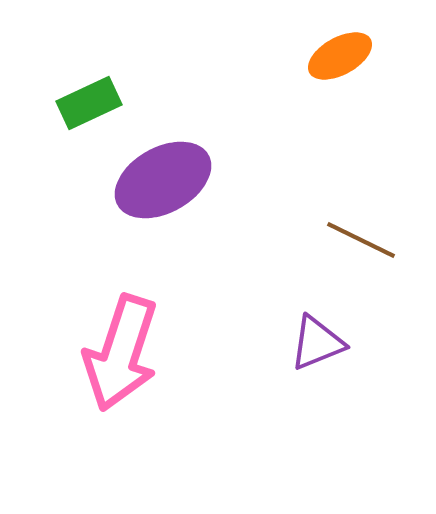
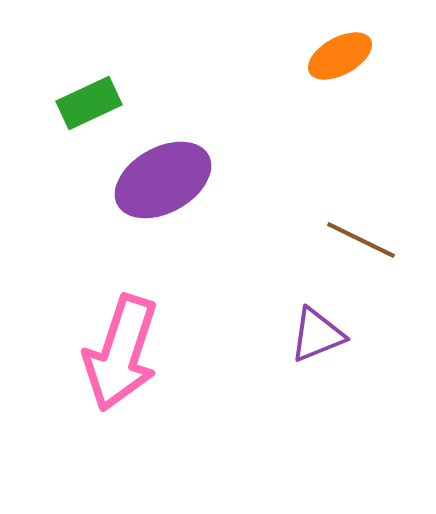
purple triangle: moved 8 px up
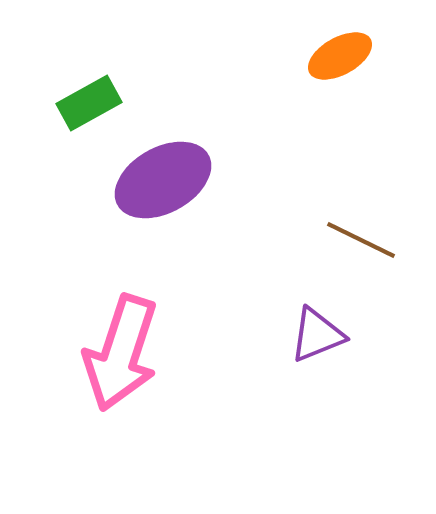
green rectangle: rotated 4 degrees counterclockwise
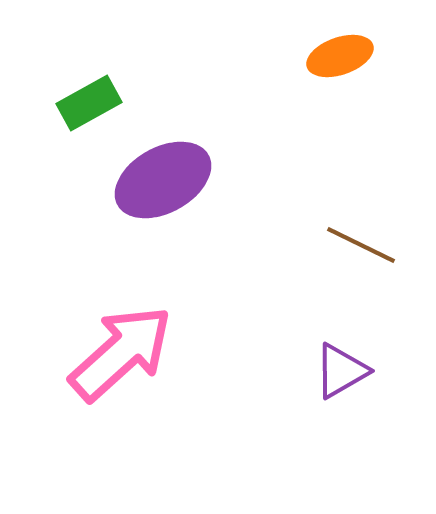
orange ellipse: rotated 10 degrees clockwise
brown line: moved 5 px down
purple triangle: moved 24 px right, 36 px down; rotated 8 degrees counterclockwise
pink arrow: rotated 150 degrees counterclockwise
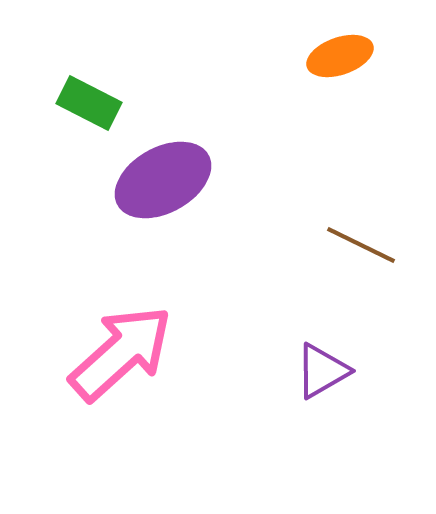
green rectangle: rotated 56 degrees clockwise
purple triangle: moved 19 px left
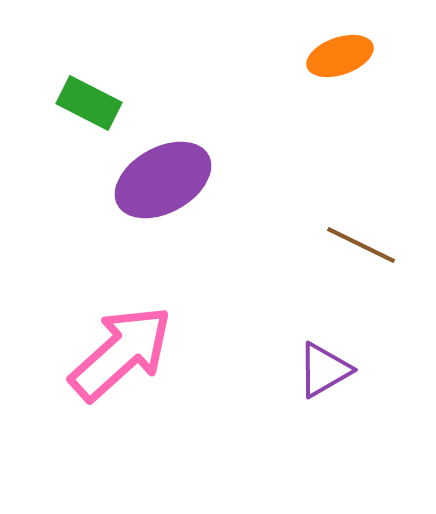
purple triangle: moved 2 px right, 1 px up
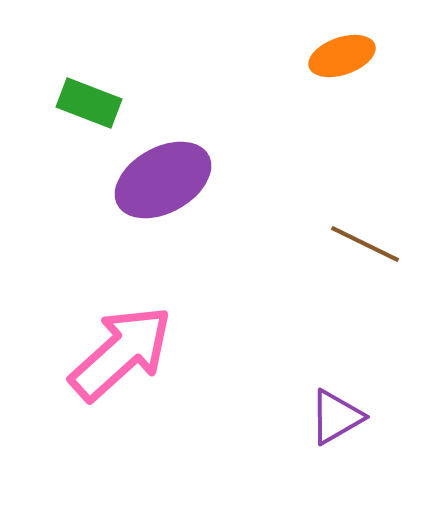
orange ellipse: moved 2 px right
green rectangle: rotated 6 degrees counterclockwise
brown line: moved 4 px right, 1 px up
purple triangle: moved 12 px right, 47 px down
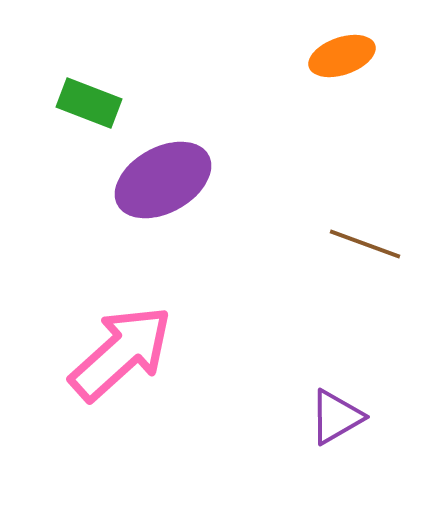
brown line: rotated 6 degrees counterclockwise
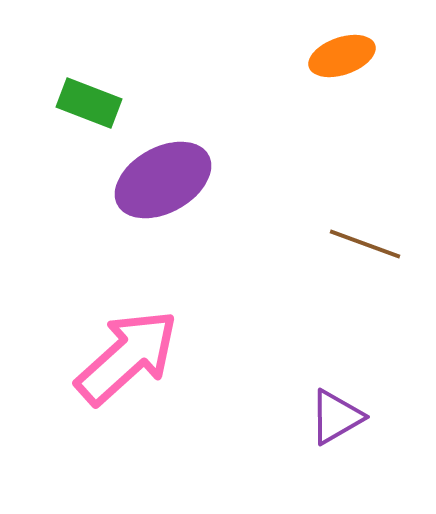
pink arrow: moved 6 px right, 4 px down
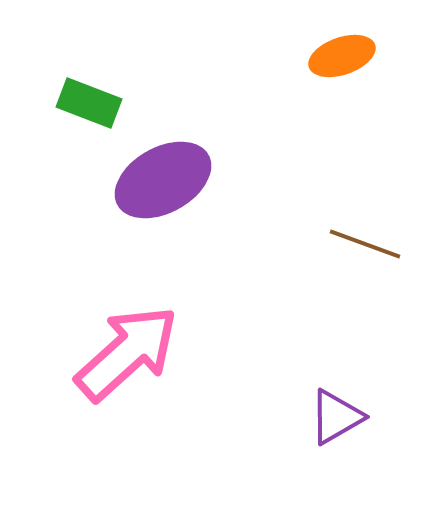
pink arrow: moved 4 px up
